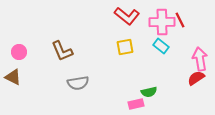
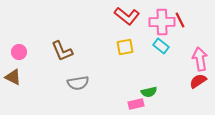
red semicircle: moved 2 px right, 3 px down
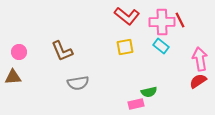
brown triangle: rotated 30 degrees counterclockwise
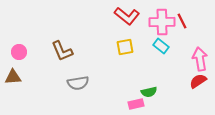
red line: moved 2 px right, 1 px down
